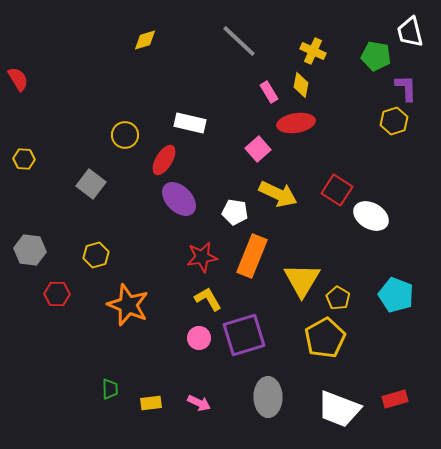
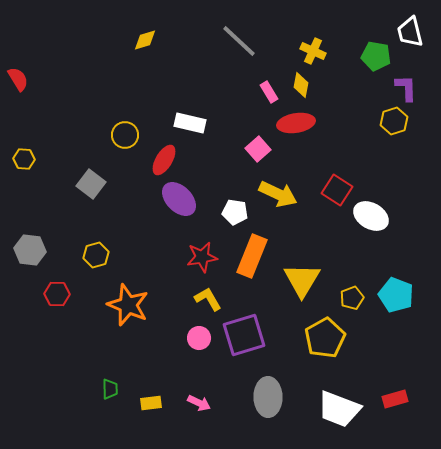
yellow pentagon at (338, 298): moved 14 px right; rotated 20 degrees clockwise
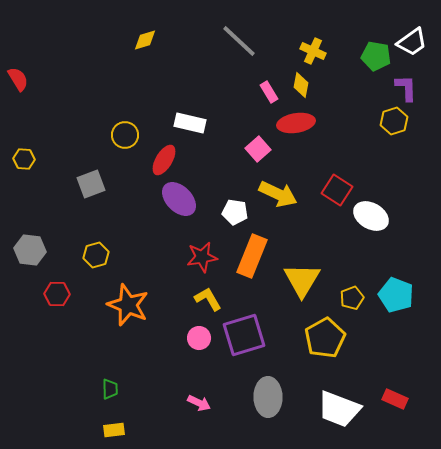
white trapezoid at (410, 32): moved 2 px right, 10 px down; rotated 112 degrees counterclockwise
gray square at (91, 184): rotated 32 degrees clockwise
red rectangle at (395, 399): rotated 40 degrees clockwise
yellow rectangle at (151, 403): moved 37 px left, 27 px down
